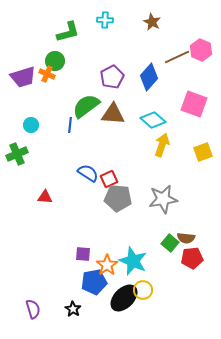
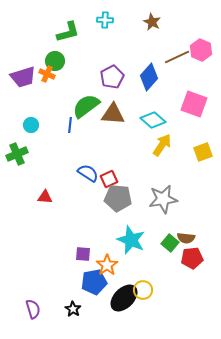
yellow arrow: rotated 15 degrees clockwise
cyan star: moved 2 px left, 21 px up
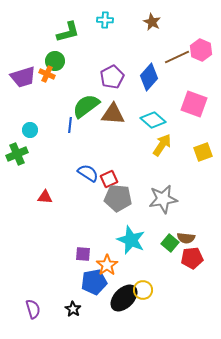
cyan circle: moved 1 px left, 5 px down
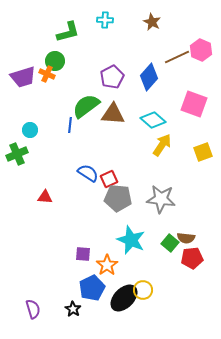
gray star: moved 2 px left; rotated 16 degrees clockwise
blue pentagon: moved 2 px left, 6 px down; rotated 15 degrees counterclockwise
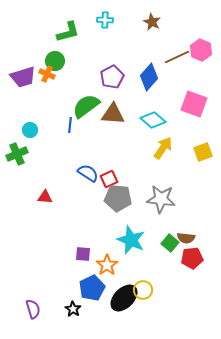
yellow arrow: moved 1 px right, 3 px down
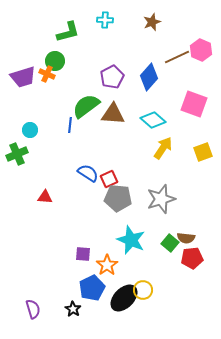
brown star: rotated 24 degrees clockwise
gray star: rotated 24 degrees counterclockwise
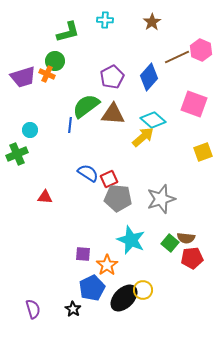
brown star: rotated 12 degrees counterclockwise
yellow arrow: moved 20 px left, 11 px up; rotated 15 degrees clockwise
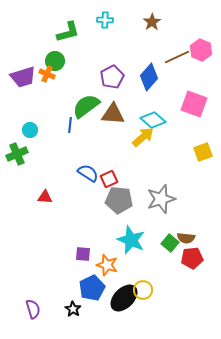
gray pentagon: moved 1 px right, 2 px down
orange star: rotated 20 degrees counterclockwise
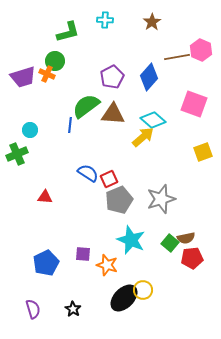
brown line: rotated 15 degrees clockwise
gray pentagon: rotated 28 degrees counterclockwise
brown semicircle: rotated 18 degrees counterclockwise
blue pentagon: moved 46 px left, 25 px up
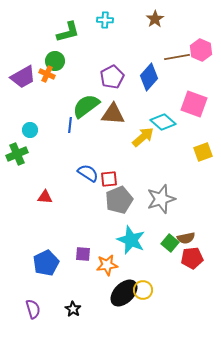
brown star: moved 3 px right, 3 px up
purple trapezoid: rotated 12 degrees counterclockwise
cyan diamond: moved 10 px right, 2 px down
red square: rotated 18 degrees clockwise
orange star: rotated 25 degrees counterclockwise
black ellipse: moved 5 px up
